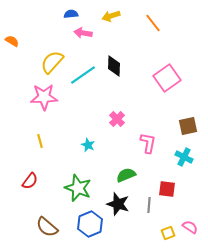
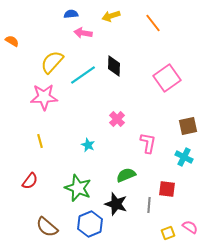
black star: moved 2 px left
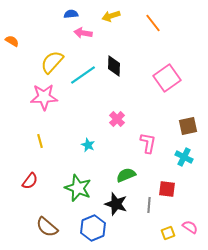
blue hexagon: moved 3 px right, 4 px down
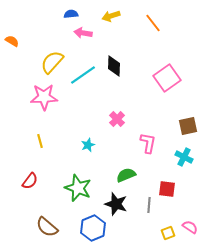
cyan star: rotated 24 degrees clockwise
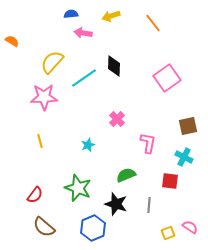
cyan line: moved 1 px right, 3 px down
red semicircle: moved 5 px right, 14 px down
red square: moved 3 px right, 8 px up
brown semicircle: moved 3 px left
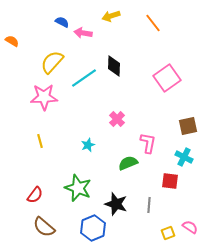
blue semicircle: moved 9 px left, 8 px down; rotated 32 degrees clockwise
green semicircle: moved 2 px right, 12 px up
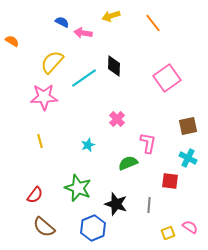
cyan cross: moved 4 px right, 1 px down
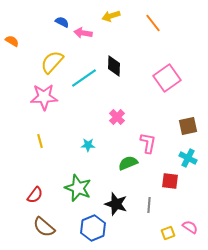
pink cross: moved 2 px up
cyan star: rotated 24 degrees clockwise
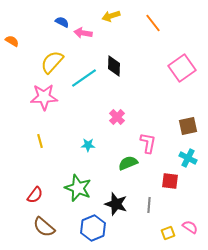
pink square: moved 15 px right, 10 px up
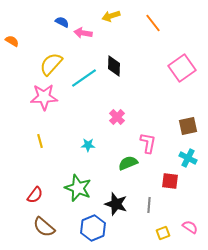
yellow semicircle: moved 1 px left, 2 px down
yellow square: moved 5 px left
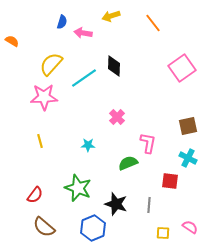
blue semicircle: rotated 80 degrees clockwise
yellow square: rotated 24 degrees clockwise
